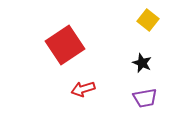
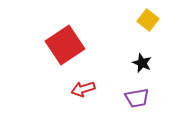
purple trapezoid: moved 8 px left
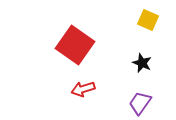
yellow square: rotated 15 degrees counterclockwise
red square: moved 10 px right; rotated 21 degrees counterclockwise
purple trapezoid: moved 3 px right, 5 px down; rotated 135 degrees clockwise
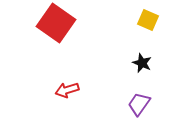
red square: moved 19 px left, 22 px up
red arrow: moved 16 px left, 1 px down
purple trapezoid: moved 1 px left, 1 px down
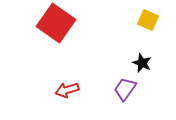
purple trapezoid: moved 14 px left, 15 px up
